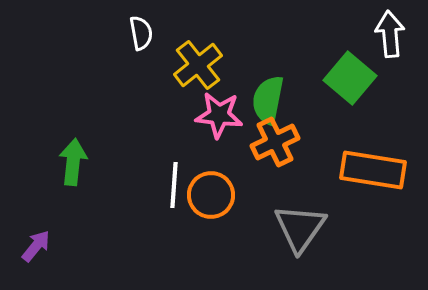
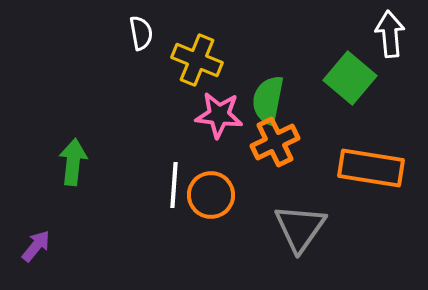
yellow cross: moved 1 px left, 5 px up; rotated 30 degrees counterclockwise
orange rectangle: moved 2 px left, 2 px up
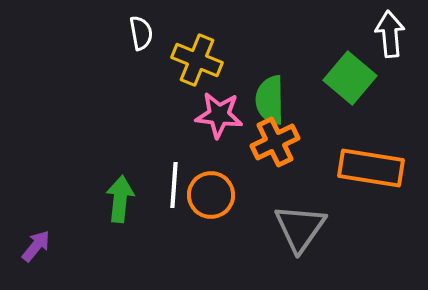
green semicircle: moved 2 px right; rotated 12 degrees counterclockwise
green arrow: moved 47 px right, 37 px down
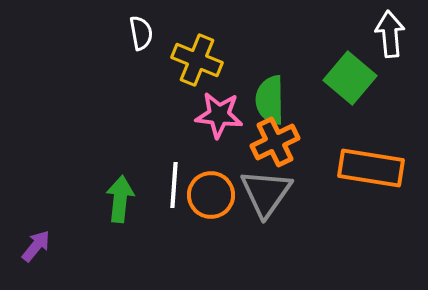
gray triangle: moved 34 px left, 35 px up
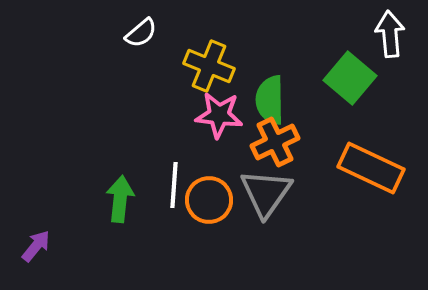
white semicircle: rotated 60 degrees clockwise
yellow cross: moved 12 px right, 6 px down
orange rectangle: rotated 16 degrees clockwise
orange circle: moved 2 px left, 5 px down
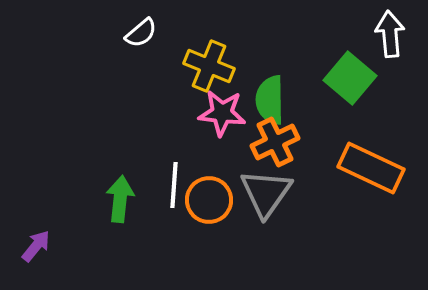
pink star: moved 3 px right, 2 px up
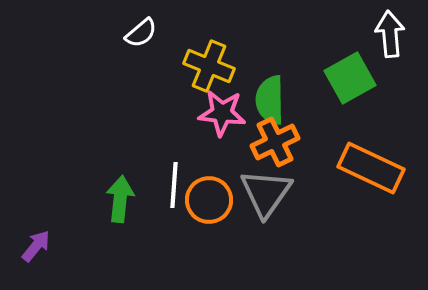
green square: rotated 21 degrees clockwise
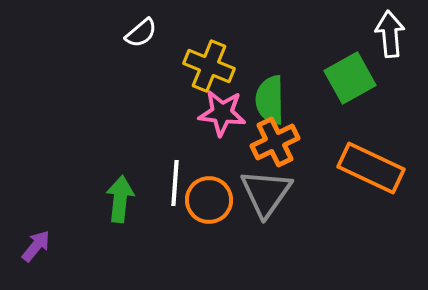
white line: moved 1 px right, 2 px up
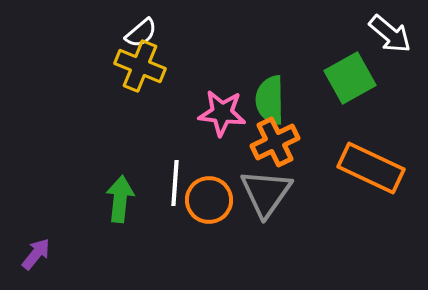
white arrow: rotated 135 degrees clockwise
yellow cross: moved 69 px left
purple arrow: moved 8 px down
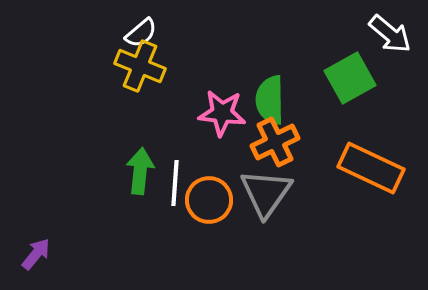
green arrow: moved 20 px right, 28 px up
